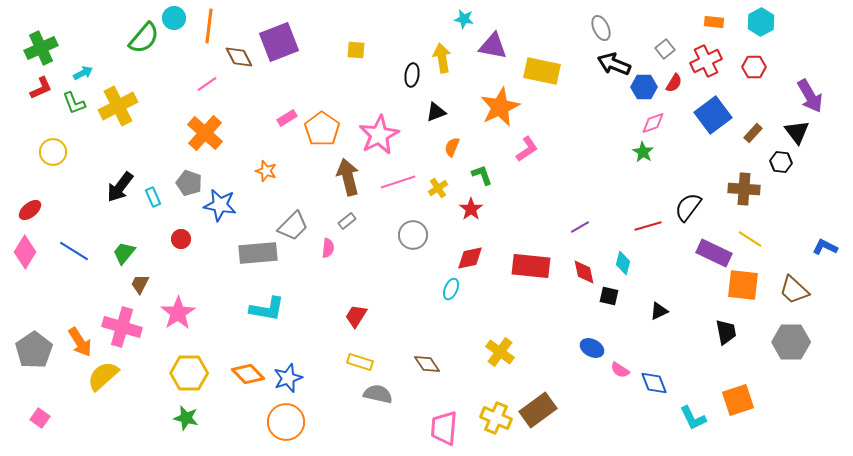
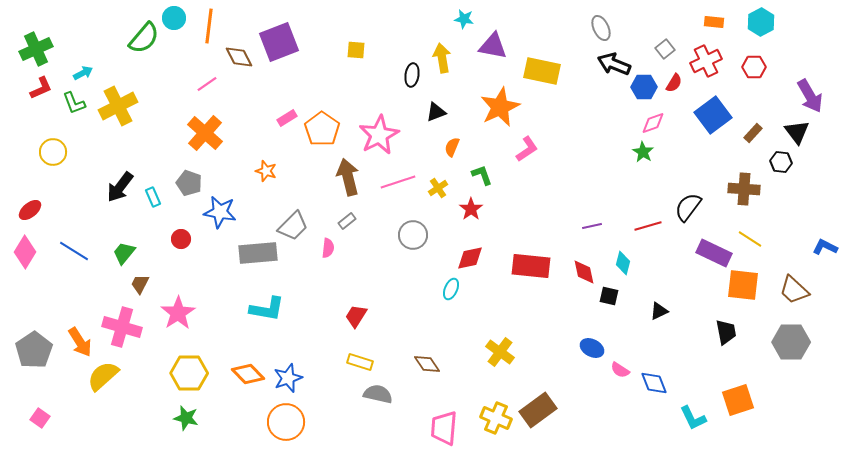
green cross at (41, 48): moved 5 px left, 1 px down
blue star at (220, 205): moved 7 px down
purple line at (580, 227): moved 12 px right, 1 px up; rotated 18 degrees clockwise
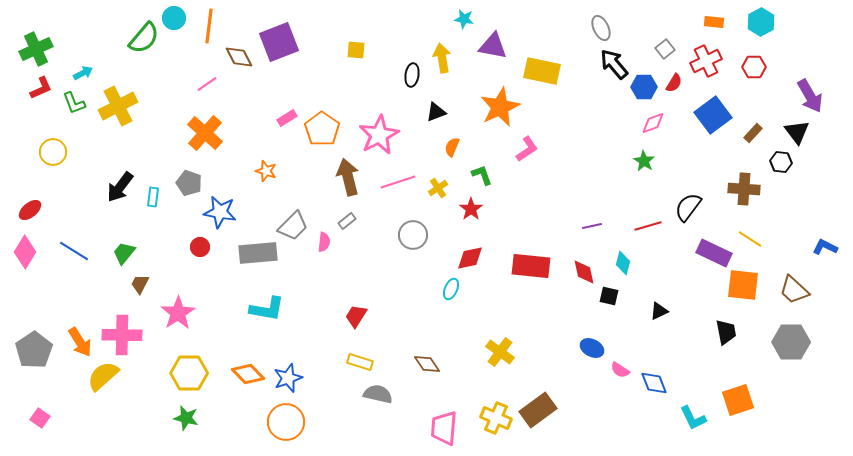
black arrow at (614, 64): rotated 28 degrees clockwise
green star at (643, 152): moved 1 px right, 9 px down
cyan rectangle at (153, 197): rotated 30 degrees clockwise
red circle at (181, 239): moved 19 px right, 8 px down
pink semicircle at (328, 248): moved 4 px left, 6 px up
pink cross at (122, 327): moved 8 px down; rotated 15 degrees counterclockwise
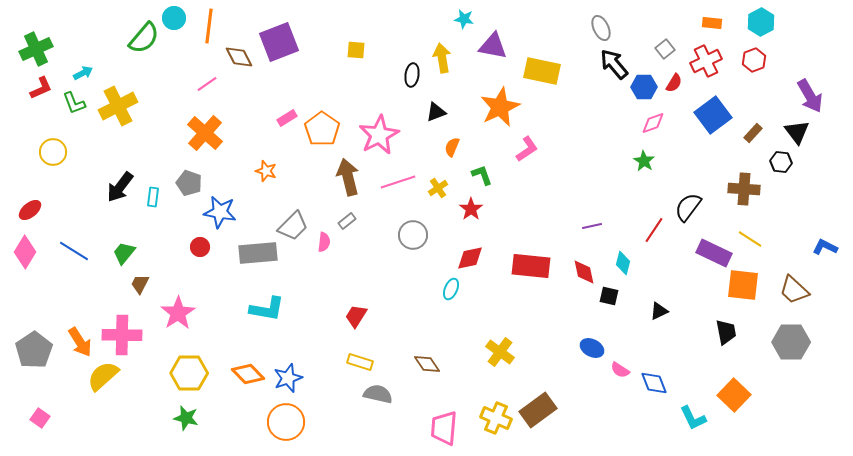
orange rectangle at (714, 22): moved 2 px left, 1 px down
red hexagon at (754, 67): moved 7 px up; rotated 20 degrees counterclockwise
red line at (648, 226): moved 6 px right, 4 px down; rotated 40 degrees counterclockwise
orange square at (738, 400): moved 4 px left, 5 px up; rotated 28 degrees counterclockwise
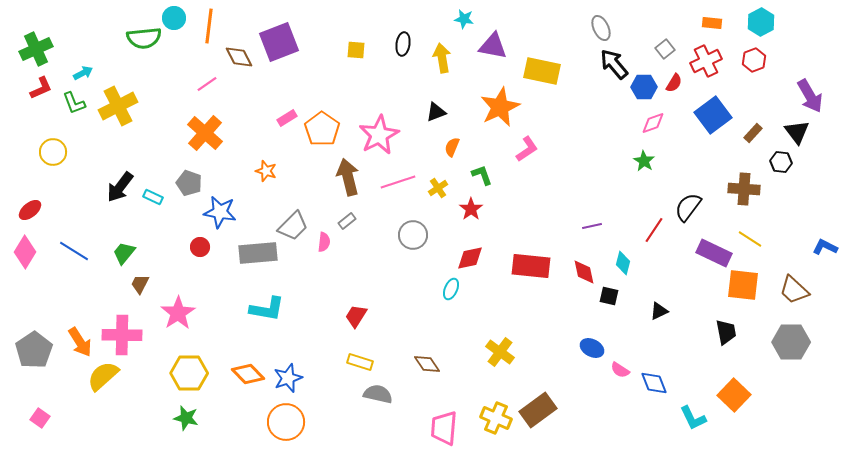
green semicircle at (144, 38): rotated 44 degrees clockwise
black ellipse at (412, 75): moved 9 px left, 31 px up
cyan rectangle at (153, 197): rotated 72 degrees counterclockwise
